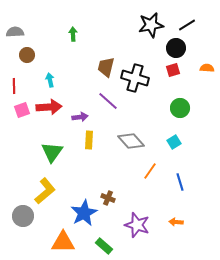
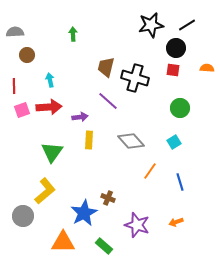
red square: rotated 24 degrees clockwise
orange arrow: rotated 24 degrees counterclockwise
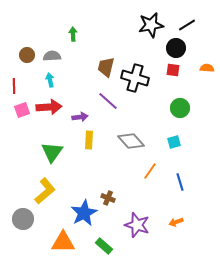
gray semicircle: moved 37 px right, 24 px down
cyan square: rotated 16 degrees clockwise
gray circle: moved 3 px down
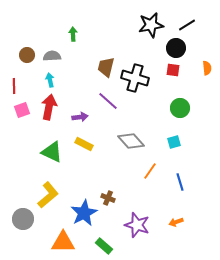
orange semicircle: rotated 80 degrees clockwise
red arrow: rotated 75 degrees counterclockwise
yellow rectangle: moved 5 px left, 4 px down; rotated 66 degrees counterclockwise
green triangle: rotated 40 degrees counterclockwise
yellow L-shape: moved 3 px right, 4 px down
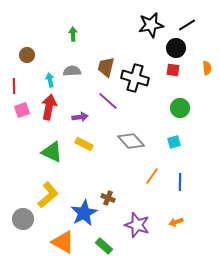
gray semicircle: moved 20 px right, 15 px down
orange line: moved 2 px right, 5 px down
blue line: rotated 18 degrees clockwise
orange triangle: rotated 30 degrees clockwise
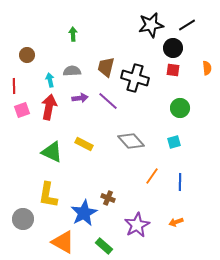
black circle: moved 3 px left
purple arrow: moved 19 px up
yellow L-shape: rotated 140 degrees clockwise
purple star: rotated 25 degrees clockwise
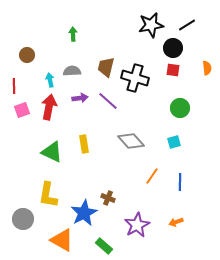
yellow rectangle: rotated 54 degrees clockwise
orange triangle: moved 1 px left, 2 px up
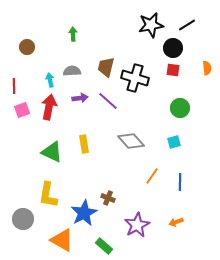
brown circle: moved 8 px up
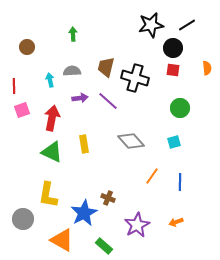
red arrow: moved 3 px right, 11 px down
